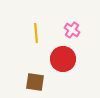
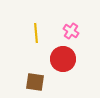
pink cross: moved 1 px left, 1 px down
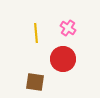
pink cross: moved 3 px left, 3 px up
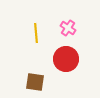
red circle: moved 3 px right
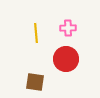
pink cross: rotated 35 degrees counterclockwise
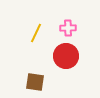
yellow line: rotated 30 degrees clockwise
red circle: moved 3 px up
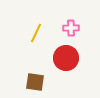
pink cross: moved 3 px right
red circle: moved 2 px down
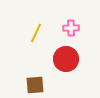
red circle: moved 1 px down
brown square: moved 3 px down; rotated 12 degrees counterclockwise
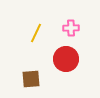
brown square: moved 4 px left, 6 px up
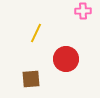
pink cross: moved 12 px right, 17 px up
